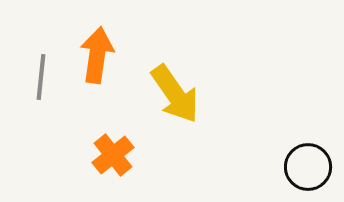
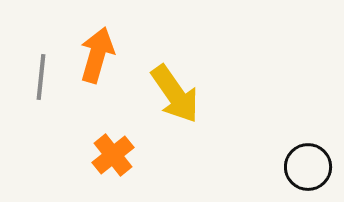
orange arrow: rotated 8 degrees clockwise
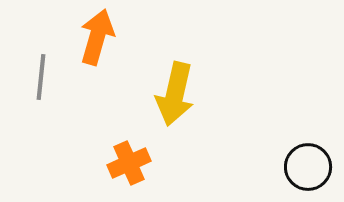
orange arrow: moved 18 px up
yellow arrow: rotated 48 degrees clockwise
orange cross: moved 16 px right, 8 px down; rotated 15 degrees clockwise
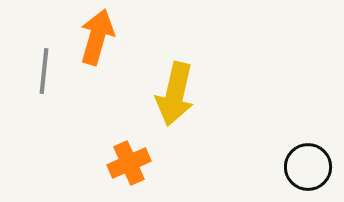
gray line: moved 3 px right, 6 px up
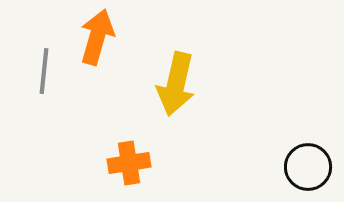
yellow arrow: moved 1 px right, 10 px up
orange cross: rotated 15 degrees clockwise
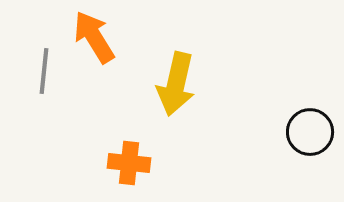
orange arrow: moved 3 px left; rotated 48 degrees counterclockwise
orange cross: rotated 15 degrees clockwise
black circle: moved 2 px right, 35 px up
